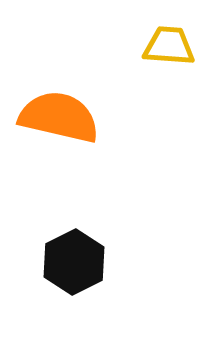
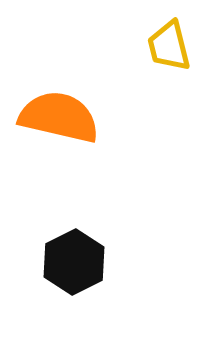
yellow trapezoid: rotated 108 degrees counterclockwise
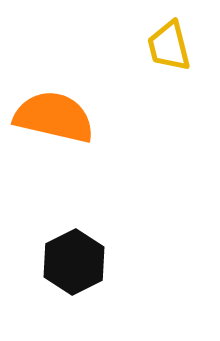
orange semicircle: moved 5 px left
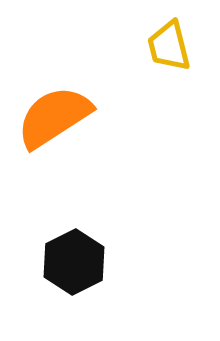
orange semicircle: rotated 46 degrees counterclockwise
